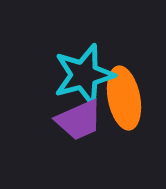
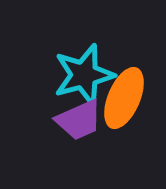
orange ellipse: rotated 34 degrees clockwise
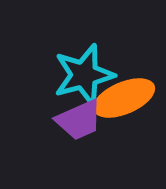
orange ellipse: rotated 44 degrees clockwise
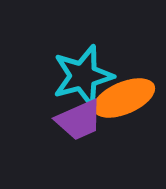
cyan star: moved 1 px left, 1 px down
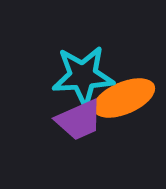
cyan star: rotated 12 degrees clockwise
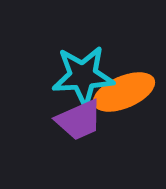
orange ellipse: moved 6 px up
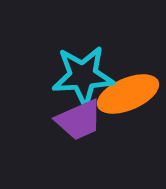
orange ellipse: moved 4 px right, 2 px down
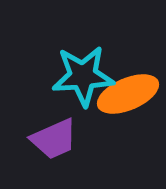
purple trapezoid: moved 25 px left, 19 px down
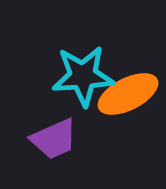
orange ellipse: rotated 4 degrees counterclockwise
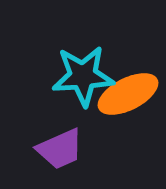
purple trapezoid: moved 6 px right, 10 px down
